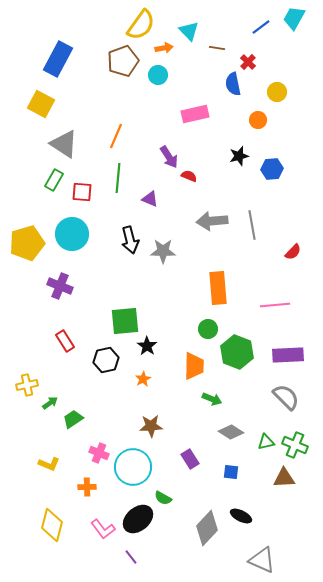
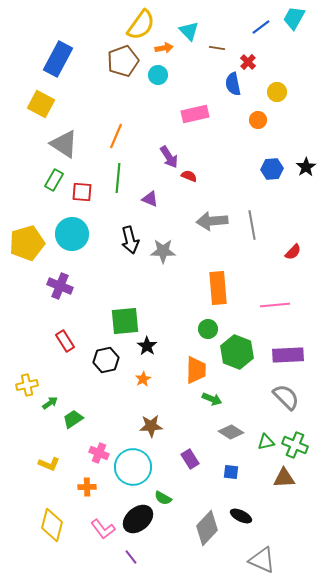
black star at (239, 156): moved 67 px right, 11 px down; rotated 18 degrees counterclockwise
orange trapezoid at (194, 366): moved 2 px right, 4 px down
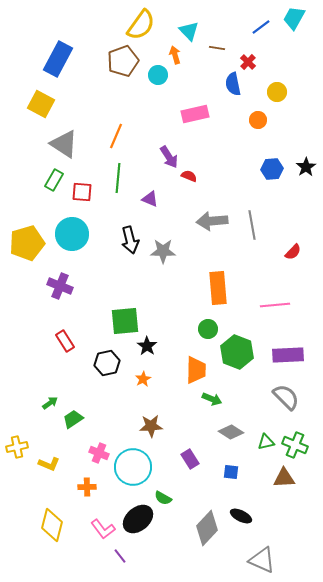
orange arrow at (164, 48): moved 11 px right, 7 px down; rotated 96 degrees counterclockwise
black hexagon at (106, 360): moved 1 px right, 3 px down
yellow cross at (27, 385): moved 10 px left, 62 px down
purple line at (131, 557): moved 11 px left, 1 px up
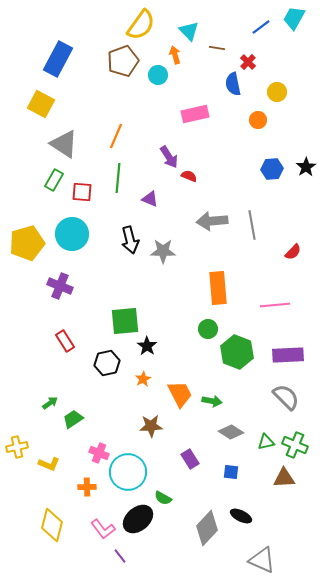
orange trapezoid at (196, 370): moved 16 px left, 24 px down; rotated 28 degrees counterclockwise
green arrow at (212, 399): moved 2 px down; rotated 12 degrees counterclockwise
cyan circle at (133, 467): moved 5 px left, 5 px down
